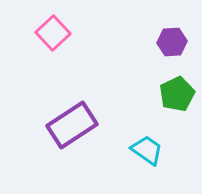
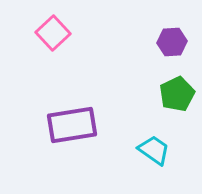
purple rectangle: rotated 24 degrees clockwise
cyan trapezoid: moved 7 px right
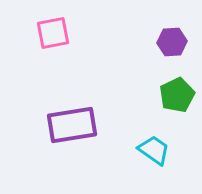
pink square: rotated 32 degrees clockwise
green pentagon: moved 1 px down
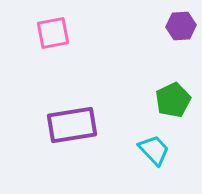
purple hexagon: moved 9 px right, 16 px up
green pentagon: moved 4 px left, 5 px down
cyan trapezoid: rotated 12 degrees clockwise
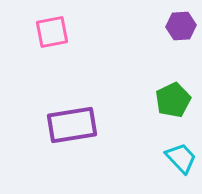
pink square: moved 1 px left, 1 px up
cyan trapezoid: moved 27 px right, 8 px down
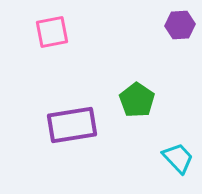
purple hexagon: moved 1 px left, 1 px up
green pentagon: moved 36 px left; rotated 12 degrees counterclockwise
cyan trapezoid: moved 3 px left
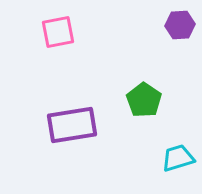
pink square: moved 6 px right
green pentagon: moved 7 px right
cyan trapezoid: rotated 64 degrees counterclockwise
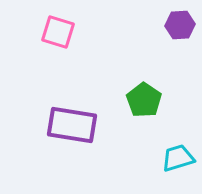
pink square: rotated 28 degrees clockwise
purple rectangle: rotated 18 degrees clockwise
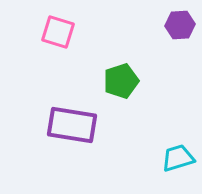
green pentagon: moved 23 px left, 19 px up; rotated 20 degrees clockwise
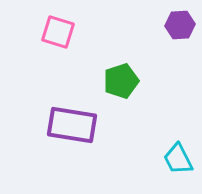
cyan trapezoid: moved 1 px down; rotated 100 degrees counterclockwise
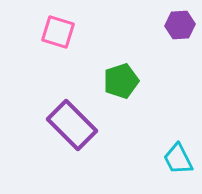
purple rectangle: rotated 36 degrees clockwise
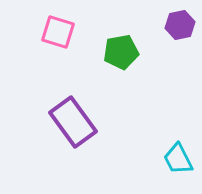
purple hexagon: rotated 8 degrees counterclockwise
green pentagon: moved 29 px up; rotated 8 degrees clockwise
purple rectangle: moved 1 px right, 3 px up; rotated 9 degrees clockwise
